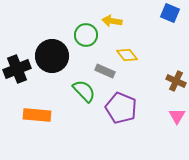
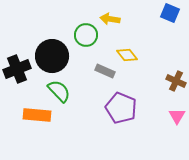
yellow arrow: moved 2 px left, 2 px up
green semicircle: moved 25 px left
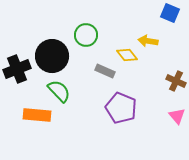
yellow arrow: moved 38 px right, 22 px down
pink triangle: rotated 12 degrees counterclockwise
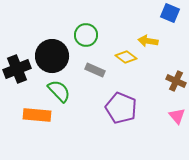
yellow diamond: moved 1 px left, 2 px down; rotated 15 degrees counterclockwise
gray rectangle: moved 10 px left, 1 px up
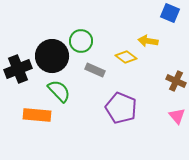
green circle: moved 5 px left, 6 px down
black cross: moved 1 px right
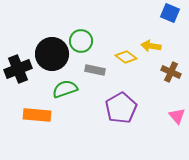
yellow arrow: moved 3 px right, 5 px down
black circle: moved 2 px up
gray rectangle: rotated 12 degrees counterclockwise
brown cross: moved 5 px left, 9 px up
green semicircle: moved 6 px right, 2 px up; rotated 65 degrees counterclockwise
purple pentagon: rotated 20 degrees clockwise
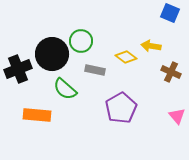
green semicircle: rotated 120 degrees counterclockwise
